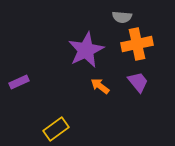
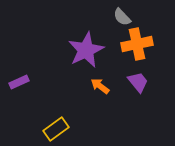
gray semicircle: rotated 42 degrees clockwise
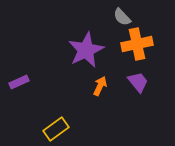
orange arrow: rotated 78 degrees clockwise
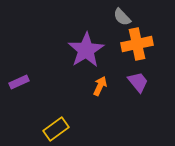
purple star: rotated 6 degrees counterclockwise
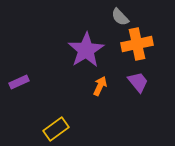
gray semicircle: moved 2 px left
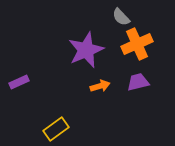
gray semicircle: moved 1 px right
orange cross: rotated 12 degrees counterclockwise
purple star: rotated 9 degrees clockwise
purple trapezoid: rotated 65 degrees counterclockwise
orange arrow: rotated 48 degrees clockwise
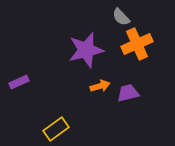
purple star: rotated 9 degrees clockwise
purple trapezoid: moved 10 px left, 11 px down
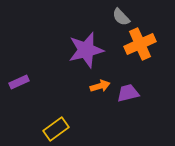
orange cross: moved 3 px right
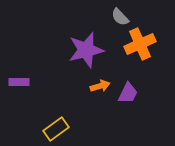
gray semicircle: moved 1 px left
purple rectangle: rotated 24 degrees clockwise
purple trapezoid: rotated 130 degrees clockwise
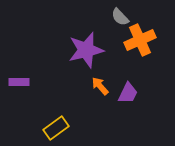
orange cross: moved 4 px up
orange arrow: rotated 114 degrees counterclockwise
yellow rectangle: moved 1 px up
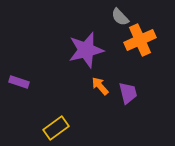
purple rectangle: rotated 18 degrees clockwise
purple trapezoid: rotated 40 degrees counterclockwise
